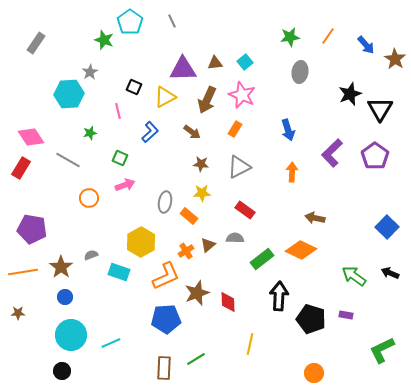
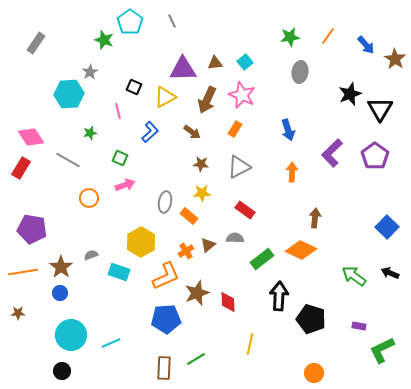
brown arrow at (315, 218): rotated 84 degrees clockwise
blue circle at (65, 297): moved 5 px left, 4 px up
purple rectangle at (346, 315): moved 13 px right, 11 px down
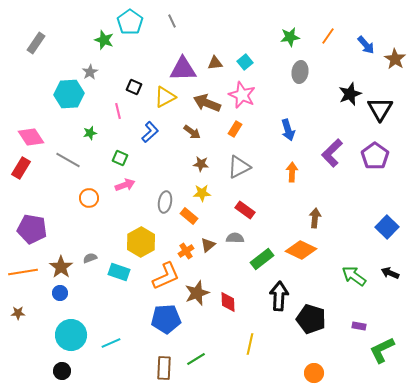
brown arrow at (207, 100): moved 3 px down; rotated 88 degrees clockwise
gray semicircle at (91, 255): moved 1 px left, 3 px down
